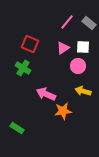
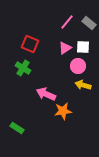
pink triangle: moved 2 px right
yellow arrow: moved 6 px up
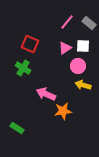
white square: moved 1 px up
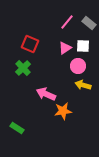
green cross: rotated 14 degrees clockwise
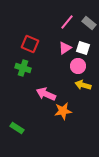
white square: moved 2 px down; rotated 16 degrees clockwise
green cross: rotated 28 degrees counterclockwise
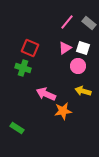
red square: moved 4 px down
yellow arrow: moved 6 px down
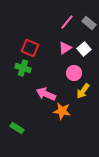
white square: moved 1 px right, 1 px down; rotated 32 degrees clockwise
pink circle: moved 4 px left, 7 px down
yellow arrow: rotated 70 degrees counterclockwise
orange star: moved 1 px left; rotated 18 degrees clockwise
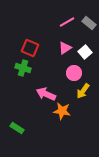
pink line: rotated 21 degrees clockwise
white square: moved 1 px right, 3 px down
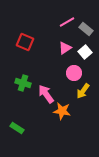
gray rectangle: moved 3 px left, 6 px down
red square: moved 5 px left, 6 px up
green cross: moved 15 px down
pink arrow: rotated 30 degrees clockwise
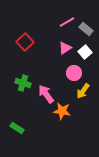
red square: rotated 24 degrees clockwise
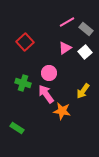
pink circle: moved 25 px left
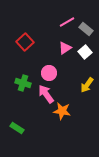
yellow arrow: moved 4 px right, 6 px up
